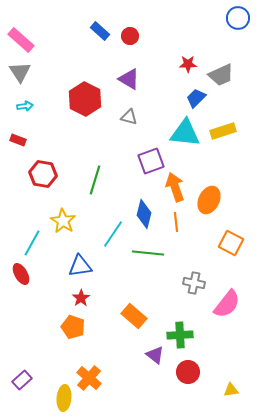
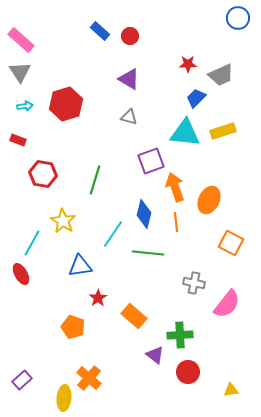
red hexagon at (85, 99): moved 19 px left, 5 px down; rotated 16 degrees clockwise
red star at (81, 298): moved 17 px right
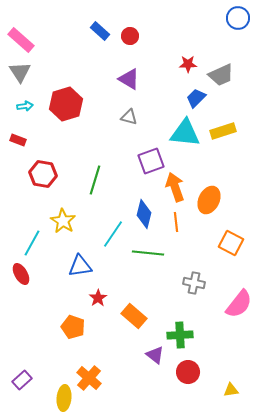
pink semicircle at (227, 304): moved 12 px right
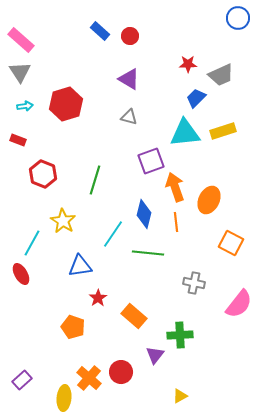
cyan triangle at (185, 133): rotated 12 degrees counterclockwise
red hexagon at (43, 174): rotated 12 degrees clockwise
purple triangle at (155, 355): rotated 30 degrees clockwise
red circle at (188, 372): moved 67 px left
yellow triangle at (231, 390): moved 51 px left, 6 px down; rotated 21 degrees counterclockwise
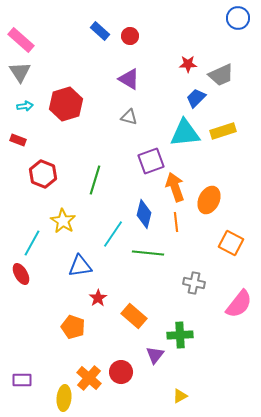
purple rectangle at (22, 380): rotated 42 degrees clockwise
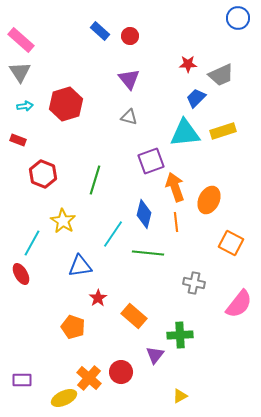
purple triangle at (129, 79): rotated 20 degrees clockwise
yellow ellipse at (64, 398): rotated 60 degrees clockwise
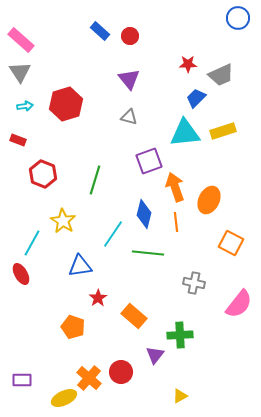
purple square at (151, 161): moved 2 px left
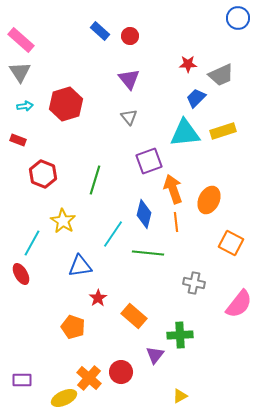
gray triangle at (129, 117): rotated 36 degrees clockwise
orange arrow at (175, 187): moved 2 px left, 2 px down
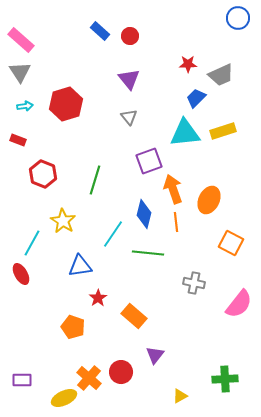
green cross at (180, 335): moved 45 px right, 44 px down
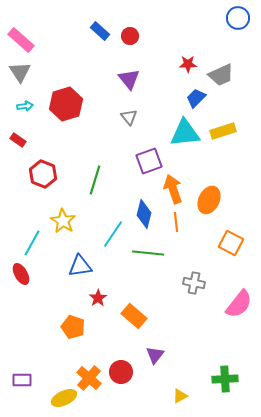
red rectangle at (18, 140): rotated 14 degrees clockwise
